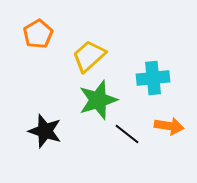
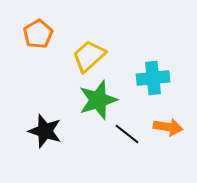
orange arrow: moved 1 px left, 1 px down
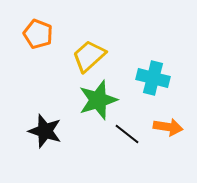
orange pentagon: rotated 20 degrees counterclockwise
cyan cross: rotated 20 degrees clockwise
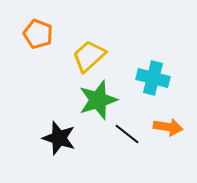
black star: moved 14 px right, 7 px down
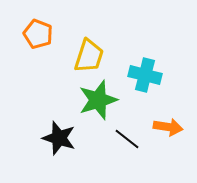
yellow trapezoid: rotated 150 degrees clockwise
cyan cross: moved 8 px left, 3 px up
black line: moved 5 px down
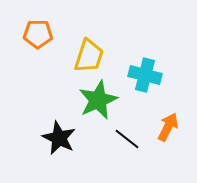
orange pentagon: rotated 20 degrees counterclockwise
green star: rotated 6 degrees counterclockwise
orange arrow: rotated 72 degrees counterclockwise
black star: rotated 8 degrees clockwise
